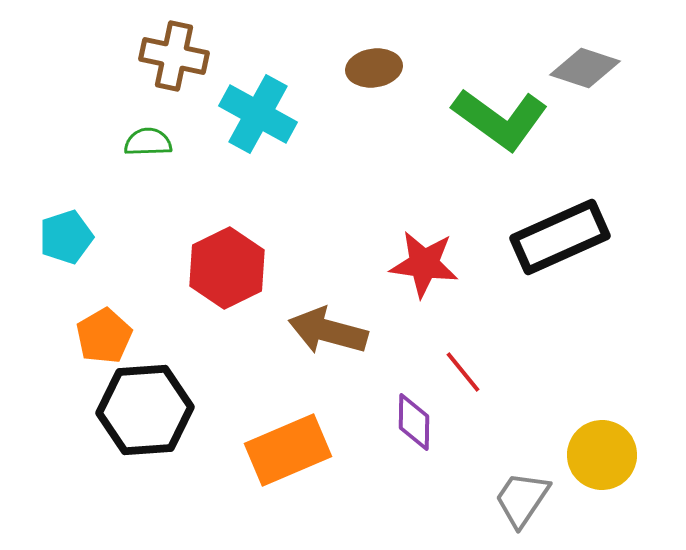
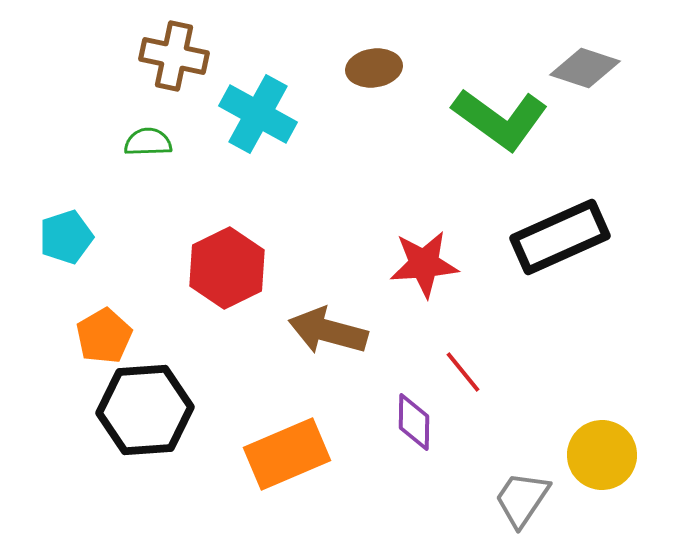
red star: rotated 12 degrees counterclockwise
orange rectangle: moved 1 px left, 4 px down
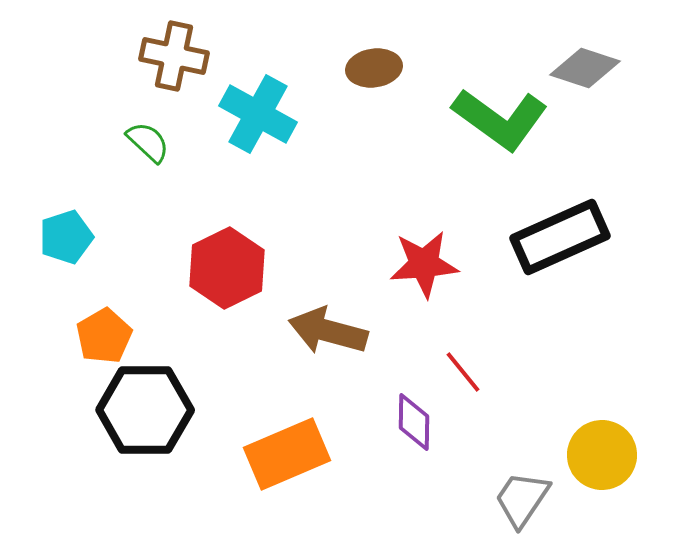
green semicircle: rotated 45 degrees clockwise
black hexagon: rotated 4 degrees clockwise
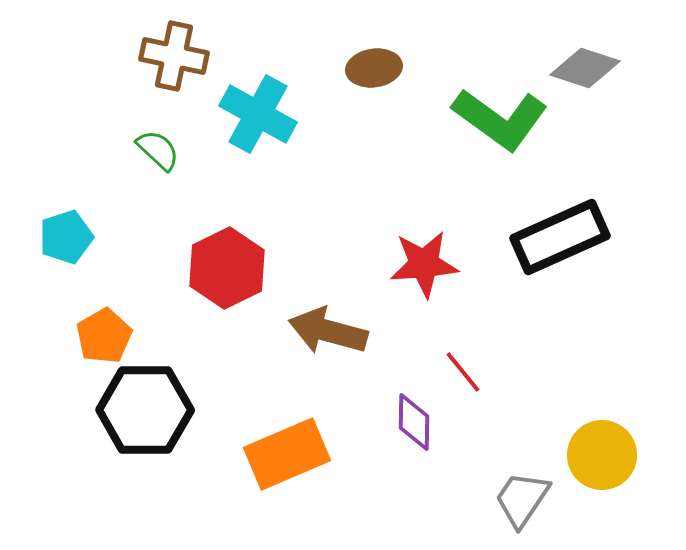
green semicircle: moved 10 px right, 8 px down
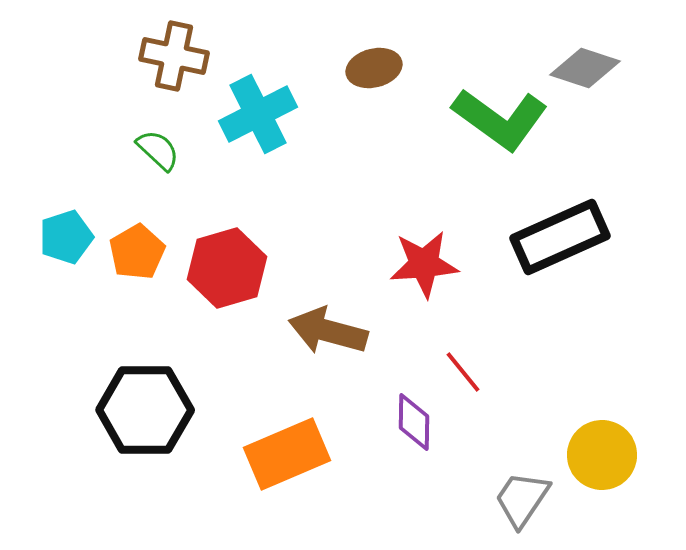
brown ellipse: rotated 6 degrees counterclockwise
cyan cross: rotated 34 degrees clockwise
red hexagon: rotated 10 degrees clockwise
orange pentagon: moved 33 px right, 84 px up
